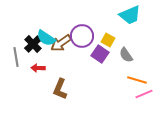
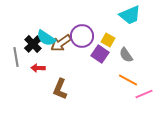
orange line: moved 9 px left; rotated 12 degrees clockwise
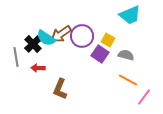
brown arrow: moved 9 px up
gray semicircle: rotated 140 degrees clockwise
pink line: moved 3 px down; rotated 30 degrees counterclockwise
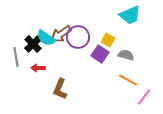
purple circle: moved 4 px left, 1 px down
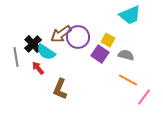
cyan semicircle: moved 14 px down
red arrow: rotated 48 degrees clockwise
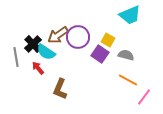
brown arrow: moved 3 px left, 1 px down
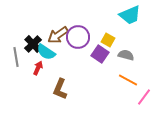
red arrow: rotated 64 degrees clockwise
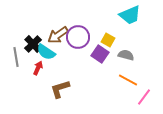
brown L-shape: rotated 50 degrees clockwise
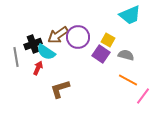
black cross: rotated 24 degrees clockwise
purple square: moved 1 px right
pink line: moved 1 px left, 1 px up
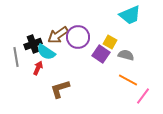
yellow square: moved 2 px right, 2 px down
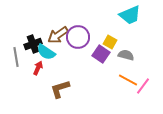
pink line: moved 10 px up
